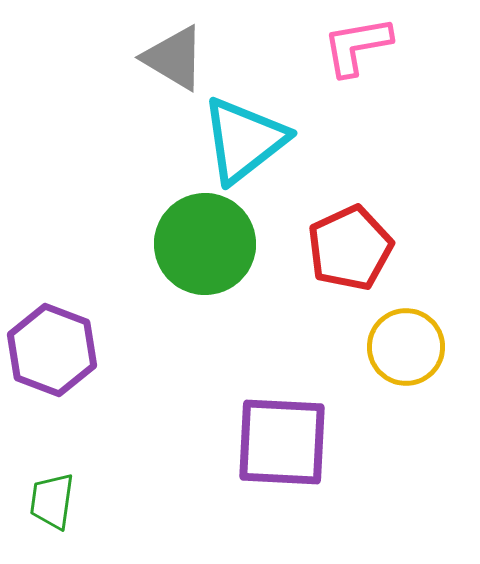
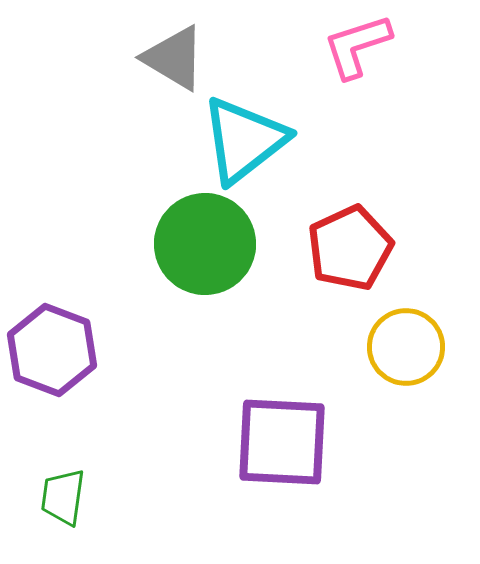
pink L-shape: rotated 8 degrees counterclockwise
green trapezoid: moved 11 px right, 4 px up
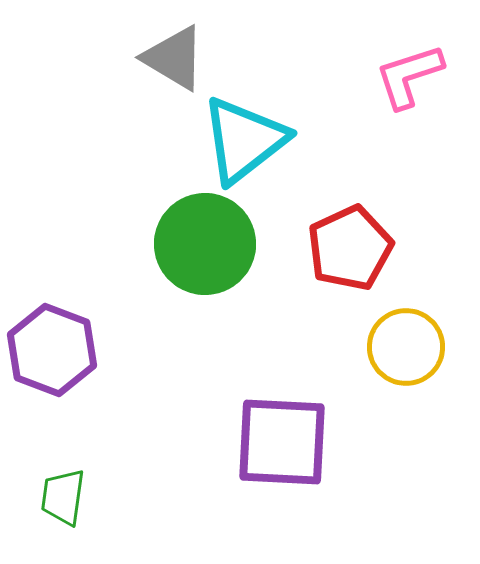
pink L-shape: moved 52 px right, 30 px down
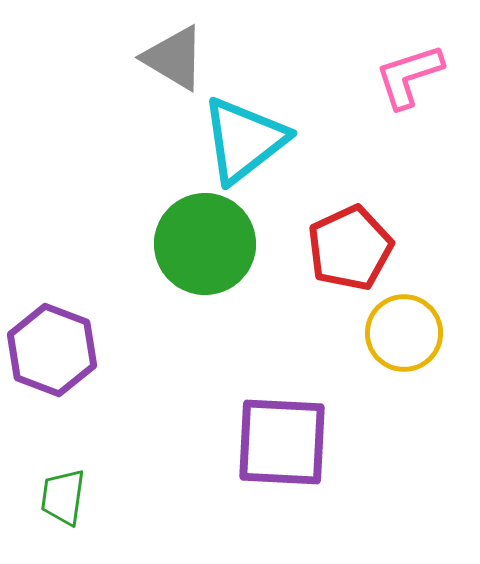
yellow circle: moved 2 px left, 14 px up
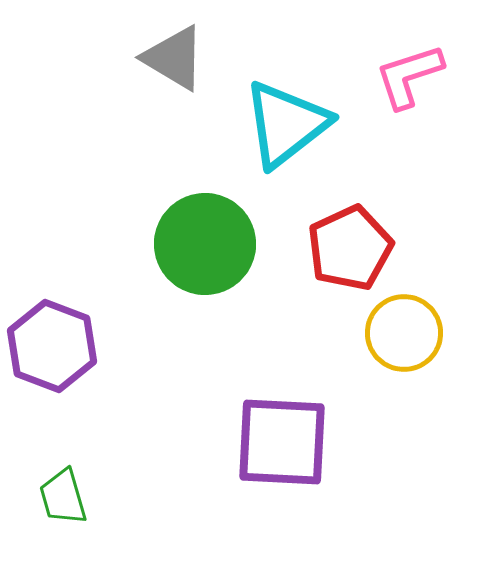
cyan triangle: moved 42 px right, 16 px up
purple hexagon: moved 4 px up
green trapezoid: rotated 24 degrees counterclockwise
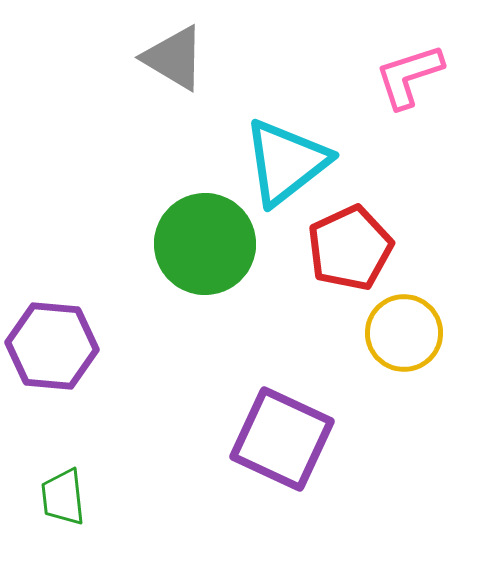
cyan triangle: moved 38 px down
purple hexagon: rotated 16 degrees counterclockwise
purple square: moved 3 px up; rotated 22 degrees clockwise
green trapezoid: rotated 10 degrees clockwise
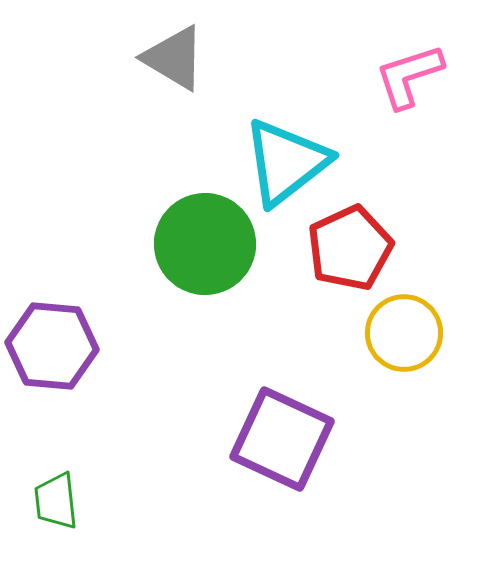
green trapezoid: moved 7 px left, 4 px down
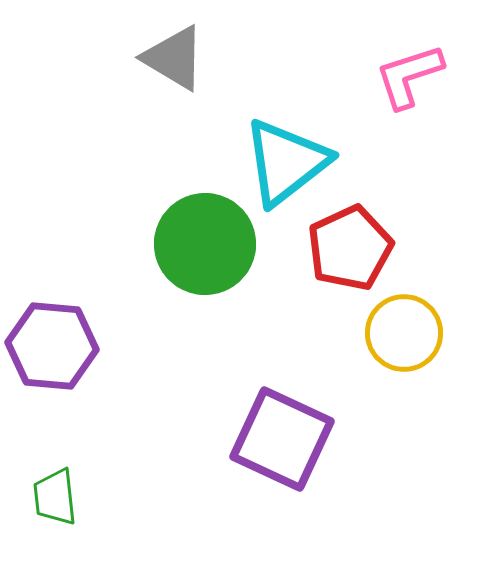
green trapezoid: moved 1 px left, 4 px up
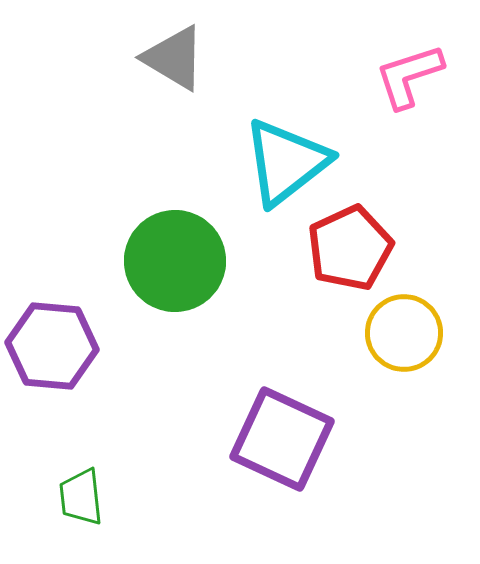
green circle: moved 30 px left, 17 px down
green trapezoid: moved 26 px right
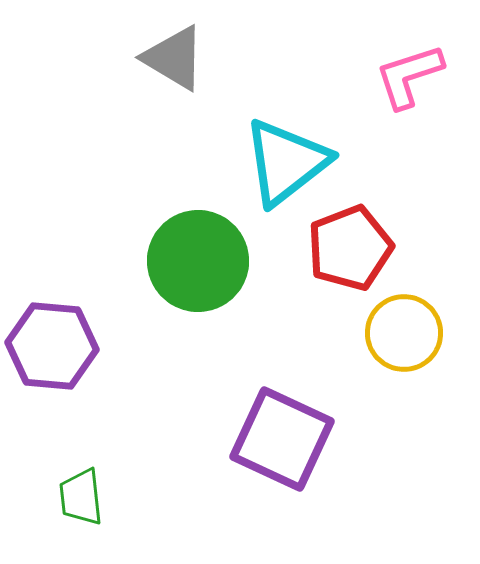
red pentagon: rotated 4 degrees clockwise
green circle: moved 23 px right
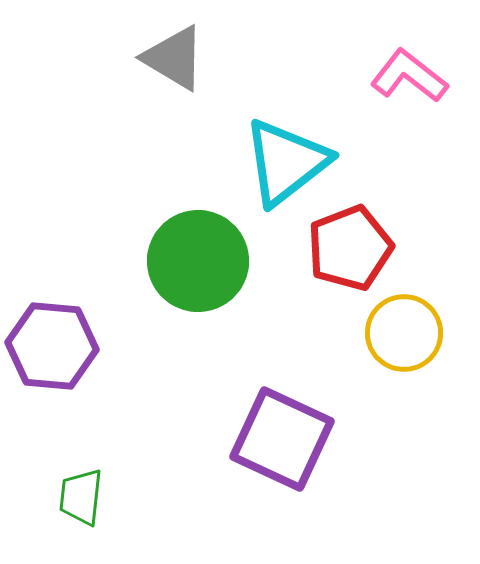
pink L-shape: rotated 56 degrees clockwise
green trapezoid: rotated 12 degrees clockwise
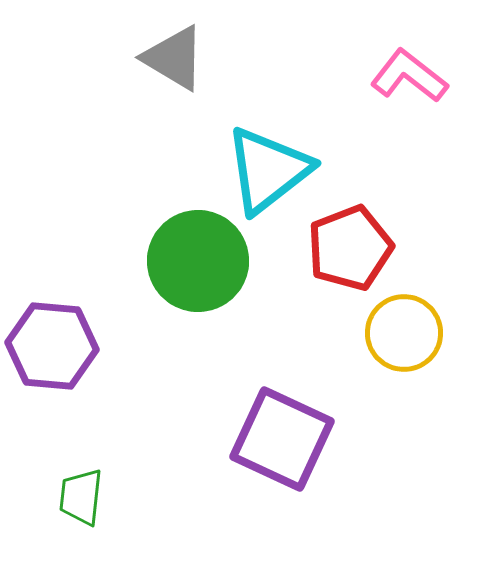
cyan triangle: moved 18 px left, 8 px down
